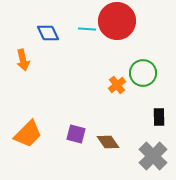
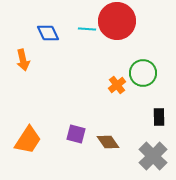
orange trapezoid: moved 6 px down; rotated 12 degrees counterclockwise
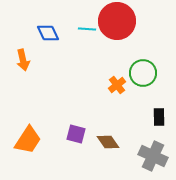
gray cross: rotated 20 degrees counterclockwise
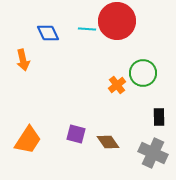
gray cross: moved 3 px up
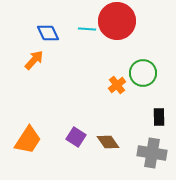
orange arrow: moved 11 px right; rotated 125 degrees counterclockwise
purple square: moved 3 px down; rotated 18 degrees clockwise
gray cross: moved 1 px left; rotated 16 degrees counterclockwise
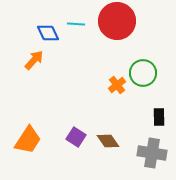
cyan line: moved 11 px left, 5 px up
brown diamond: moved 1 px up
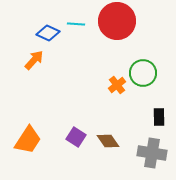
blue diamond: rotated 40 degrees counterclockwise
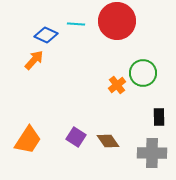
blue diamond: moved 2 px left, 2 px down
gray cross: rotated 8 degrees counterclockwise
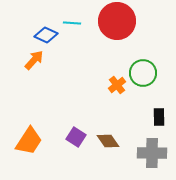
cyan line: moved 4 px left, 1 px up
orange trapezoid: moved 1 px right, 1 px down
